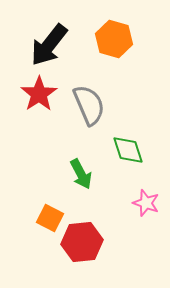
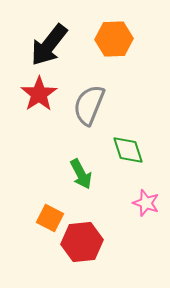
orange hexagon: rotated 18 degrees counterclockwise
gray semicircle: rotated 135 degrees counterclockwise
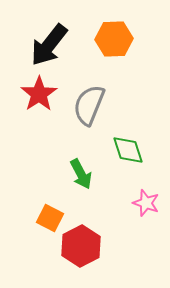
red hexagon: moved 1 px left, 4 px down; rotated 21 degrees counterclockwise
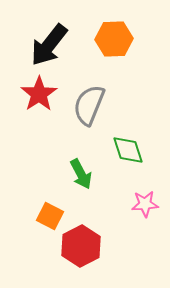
pink star: moved 1 px left, 1 px down; rotated 24 degrees counterclockwise
orange square: moved 2 px up
